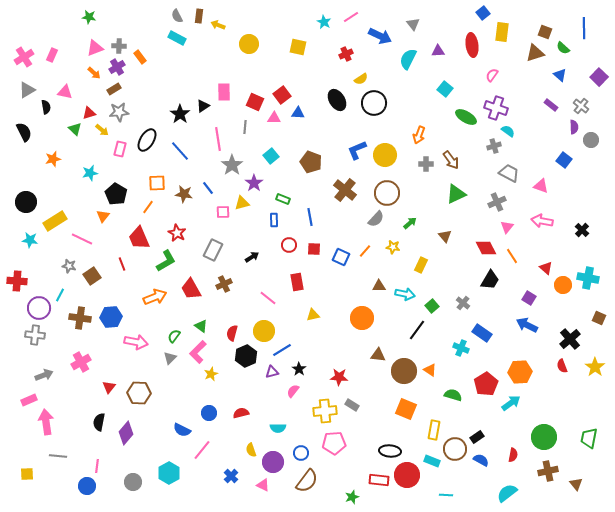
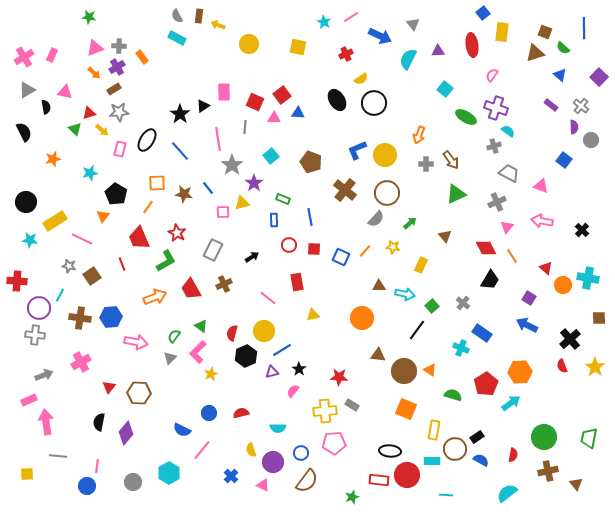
orange rectangle at (140, 57): moved 2 px right
brown square at (599, 318): rotated 24 degrees counterclockwise
cyan rectangle at (432, 461): rotated 21 degrees counterclockwise
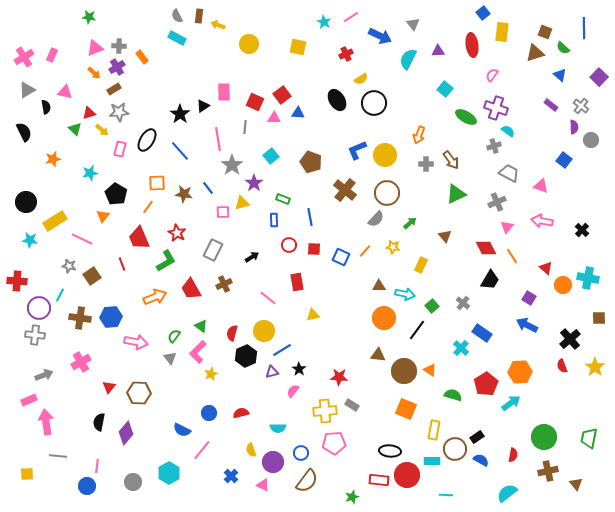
orange circle at (362, 318): moved 22 px right
cyan cross at (461, 348): rotated 21 degrees clockwise
gray triangle at (170, 358): rotated 24 degrees counterclockwise
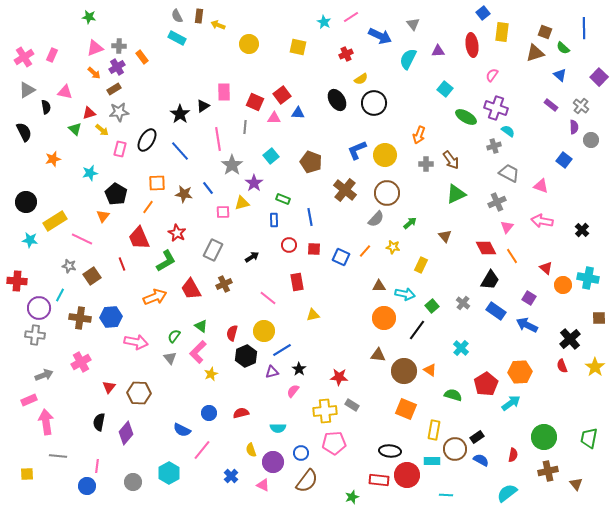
blue rectangle at (482, 333): moved 14 px right, 22 px up
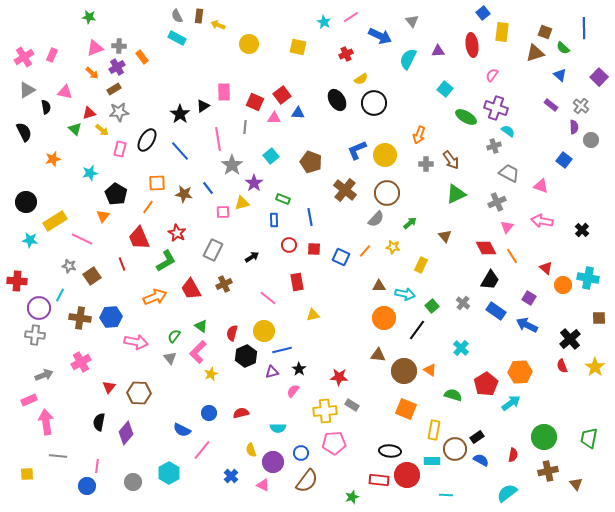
gray triangle at (413, 24): moved 1 px left, 3 px up
orange arrow at (94, 73): moved 2 px left
blue line at (282, 350): rotated 18 degrees clockwise
